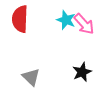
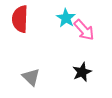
cyan star: moved 2 px up; rotated 12 degrees clockwise
pink arrow: moved 6 px down
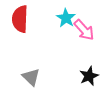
black star: moved 7 px right, 4 px down
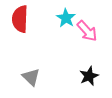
pink arrow: moved 3 px right, 1 px down
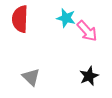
cyan star: rotated 18 degrees counterclockwise
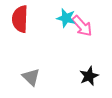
pink arrow: moved 5 px left, 5 px up
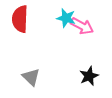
pink arrow: rotated 20 degrees counterclockwise
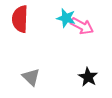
black star: moved 1 px left, 1 px down; rotated 18 degrees counterclockwise
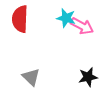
black star: rotated 30 degrees clockwise
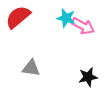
red semicircle: moved 2 px left, 2 px up; rotated 48 degrees clockwise
pink arrow: moved 1 px right
gray triangle: moved 9 px up; rotated 36 degrees counterclockwise
